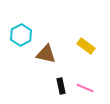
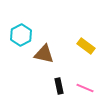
brown triangle: moved 2 px left
black rectangle: moved 2 px left
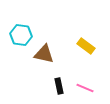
cyan hexagon: rotated 25 degrees counterclockwise
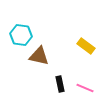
brown triangle: moved 5 px left, 2 px down
black rectangle: moved 1 px right, 2 px up
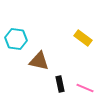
cyan hexagon: moved 5 px left, 4 px down
yellow rectangle: moved 3 px left, 8 px up
brown triangle: moved 5 px down
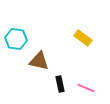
pink line: moved 1 px right
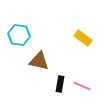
cyan hexagon: moved 3 px right, 4 px up
black rectangle: rotated 21 degrees clockwise
pink line: moved 4 px left, 2 px up
